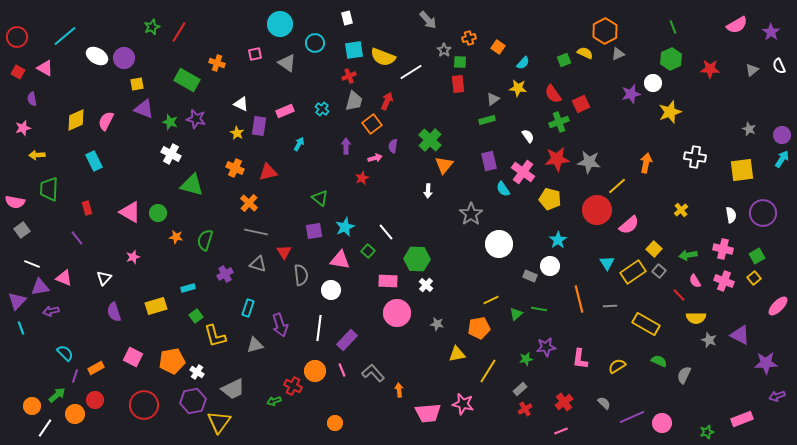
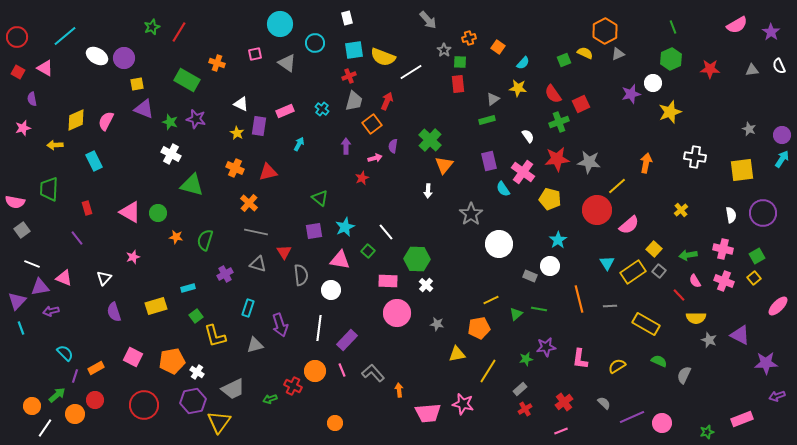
gray triangle at (752, 70): rotated 32 degrees clockwise
yellow arrow at (37, 155): moved 18 px right, 10 px up
green arrow at (274, 401): moved 4 px left, 2 px up
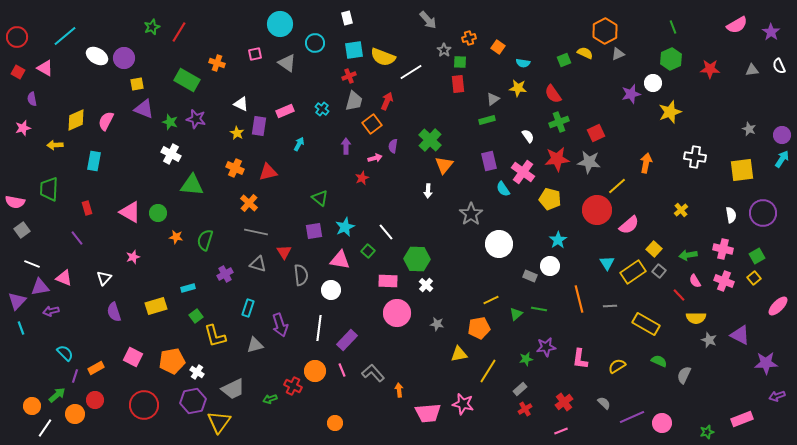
cyan semicircle at (523, 63): rotated 56 degrees clockwise
red square at (581, 104): moved 15 px right, 29 px down
cyan rectangle at (94, 161): rotated 36 degrees clockwise
green triangle at (192, 185): rotated 10 degrees counterclockwise
yellow triangle at (457, 354): moved 2 px right
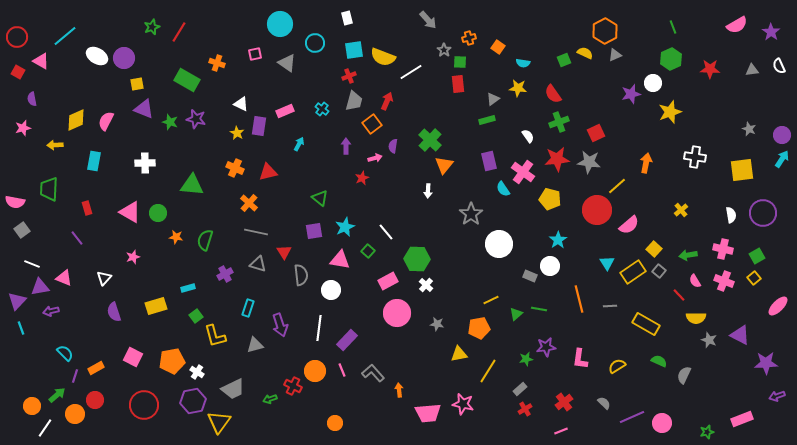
gray triangle at (618, 54): moved 3 px left, 1 px down
pink triangle at (45, 68): moved 4 px left, 7 px up
white cross at (171, 154): moved 26 px left, 9 px down; rotated 30 degrees counterclockwise
pink rectangle at (388, 281): rotated 30 degrees counterclockwise
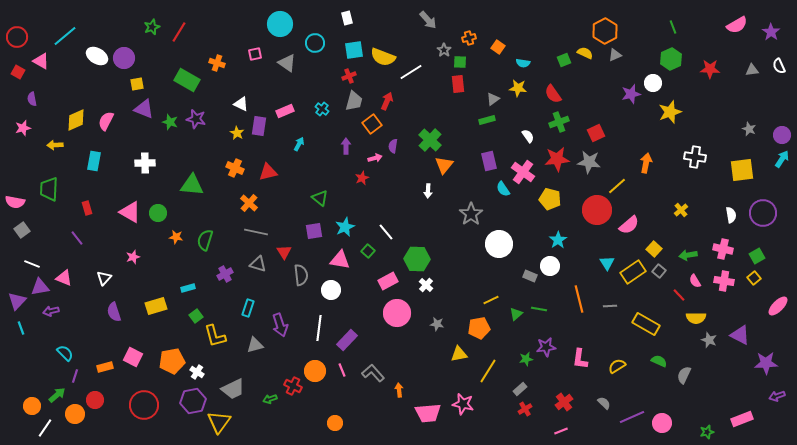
pink cross at (724, 281): rotated 12 degrees counterclockwise
orange rectangle at (96, 368): moved 9 px right, 1 px up; rotated 14 degrees clockwise
